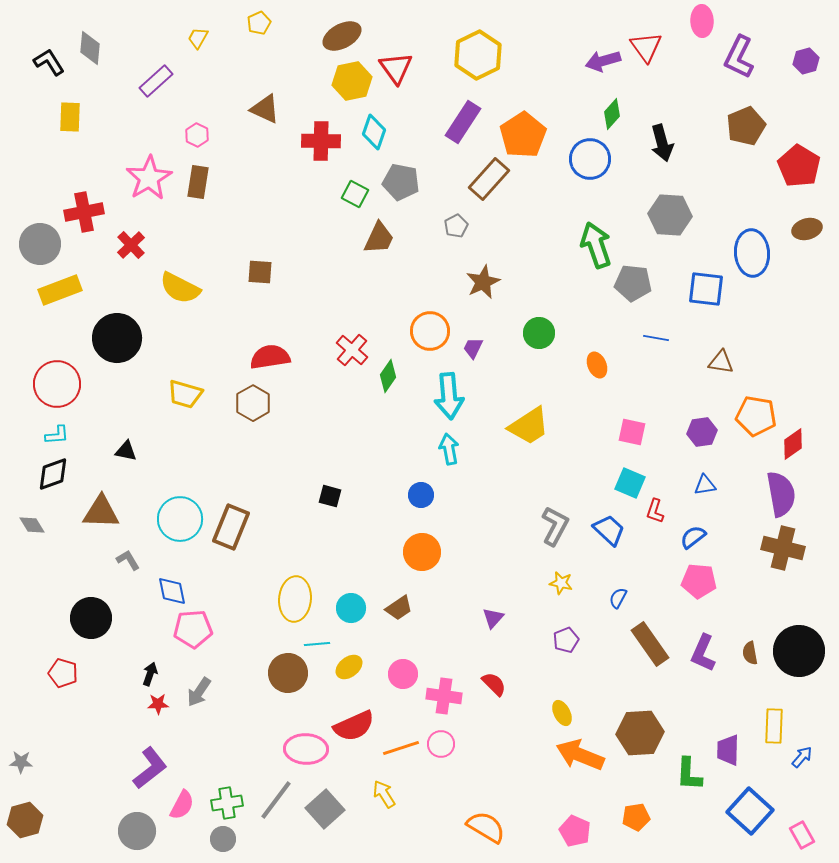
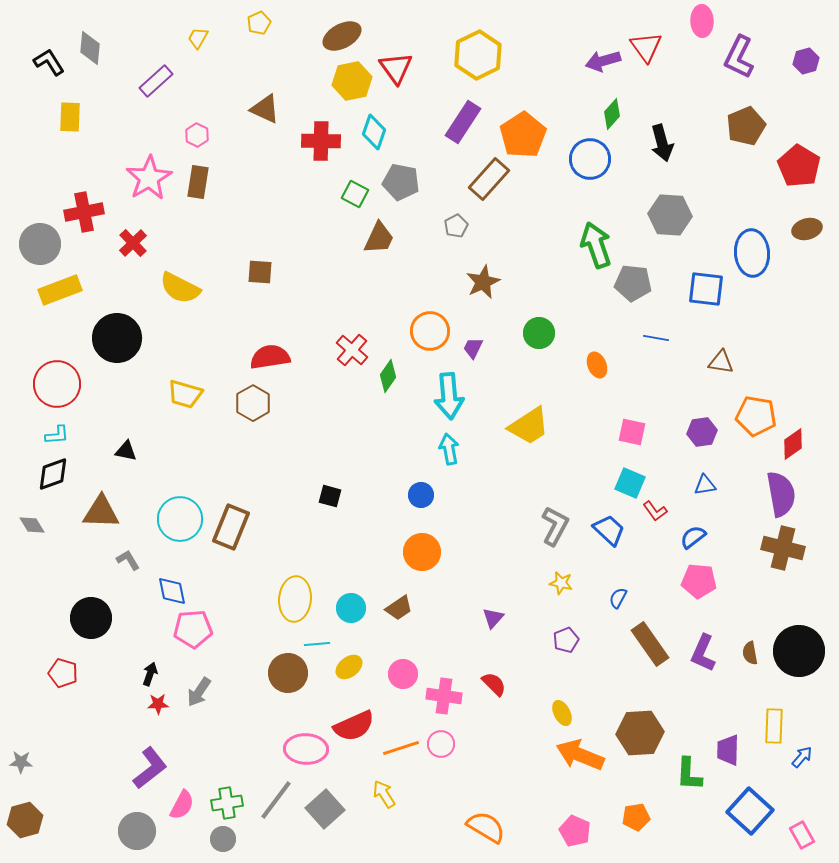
red cross at (131, 245): moved 2 px right, 2 px up
red L-shape at (655, 511): rotated 55 degrees counterclockwise
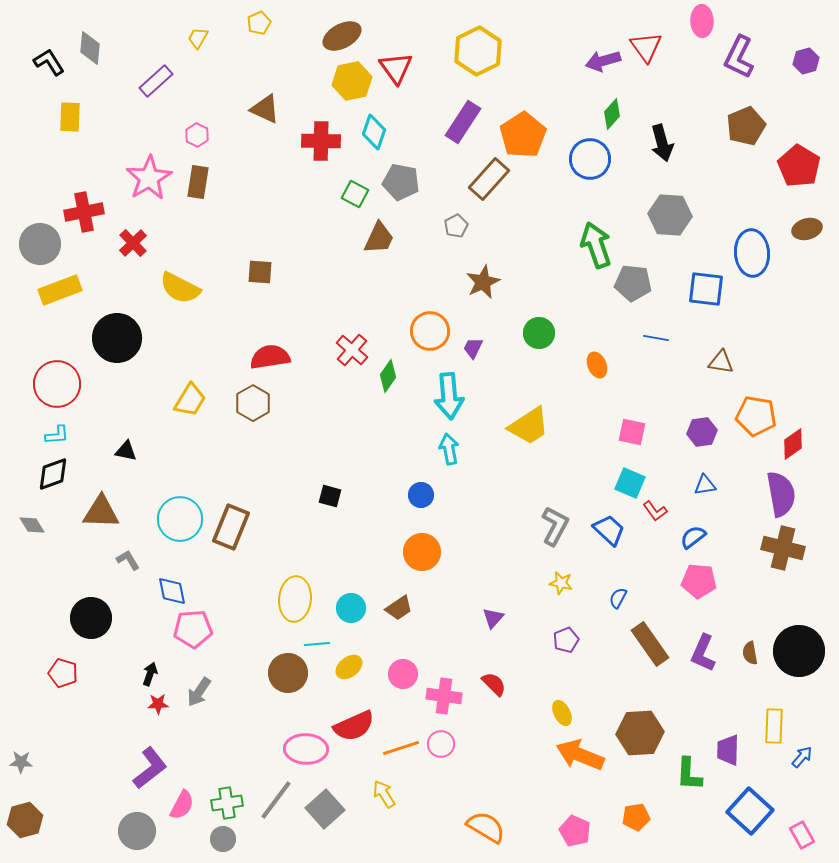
yellow hexagon at (478, 55): moved 4 px up
yellow trapezoid at (185, 394): moved 5 px right, 6 px down; rotated 75 degrees counterclockwise
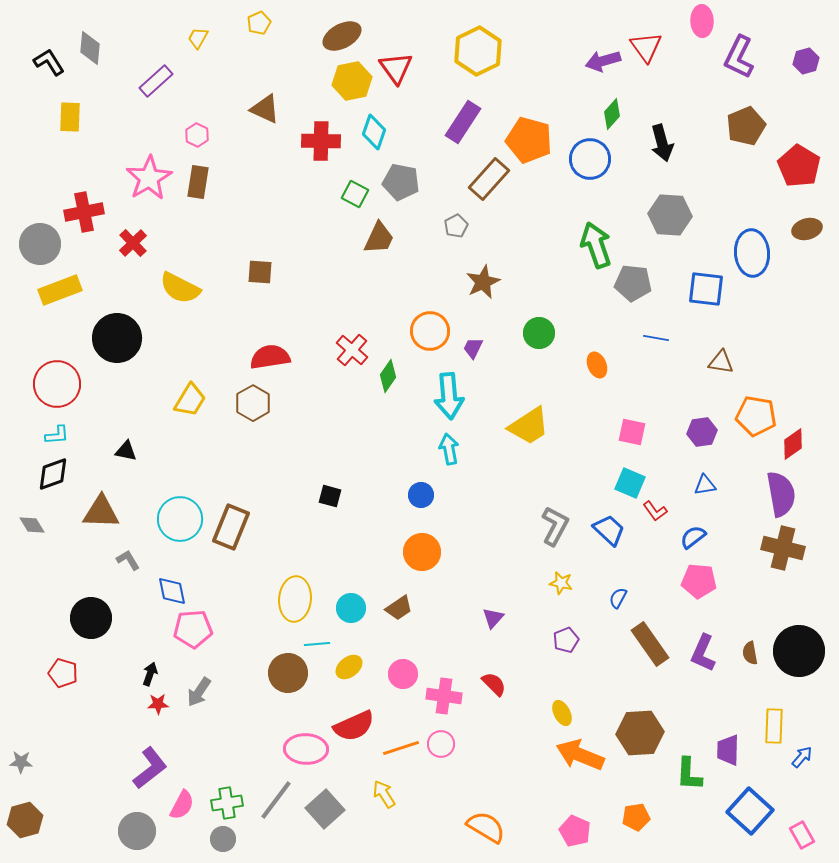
orange pentagon at (523, 135): moved 6 px right, 5 px down; rotated 24 degrees counterclockwise
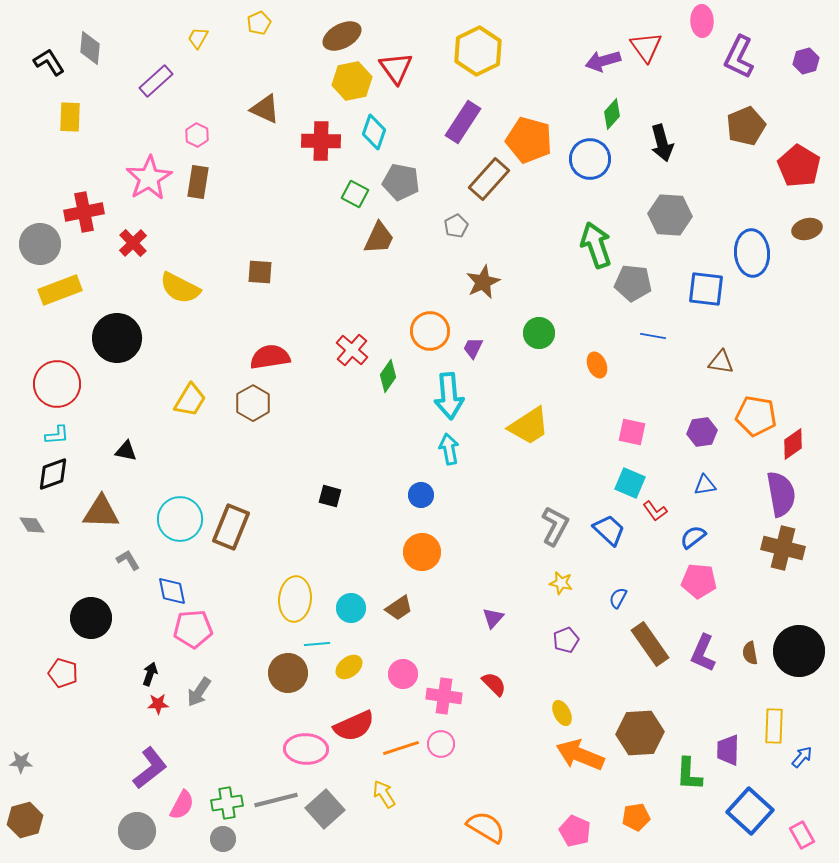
blue line at (656, 338): moved 3 px left, 2 px up
gray line at (276, 800): rotated 39 degrees clockwise
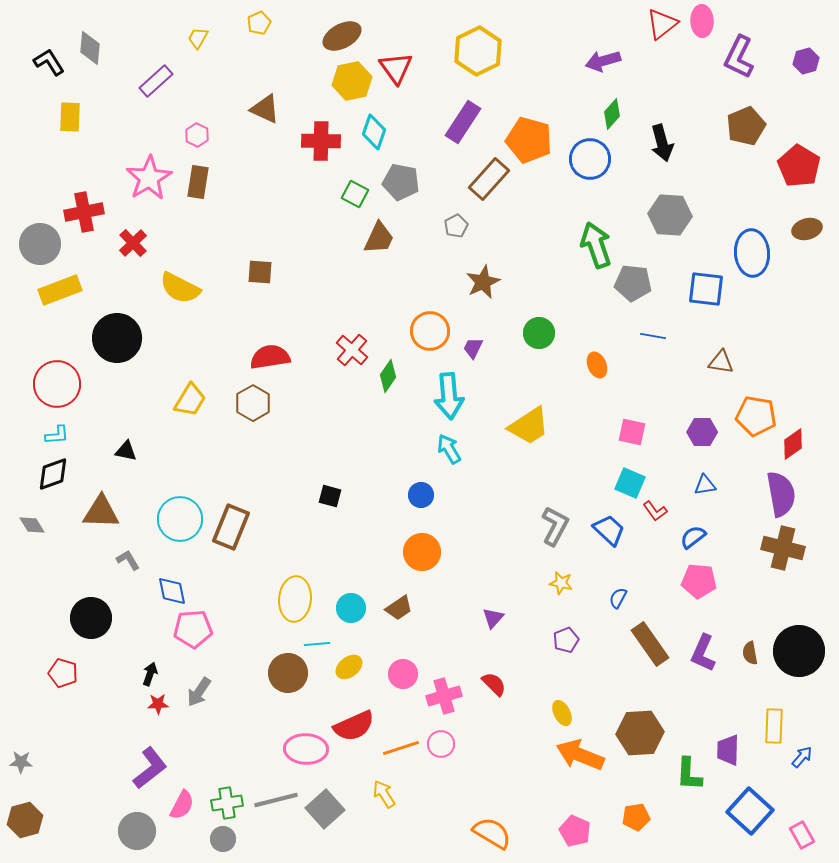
red triangle at (646, 47): moved 16 px right, 23 px up; rotated 28 degrees clockwise
purple hexagon at (702, 432): rotated 8 degrees clockwise
cyan arrow at (449, 449): rotated 20 degrees counterclockwise
pink cross at (444, 696): rotated 24 degrees counterclockwise
orange semicircle at (486, 827): moved 6 px right, 6 px down
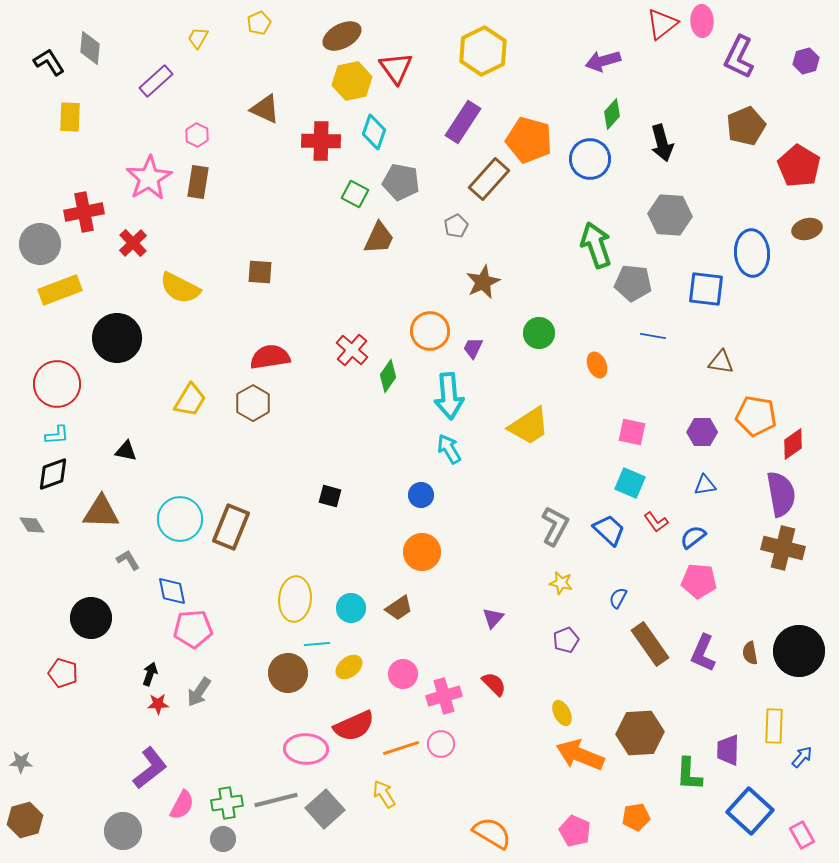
yellow hexagon at (478, 51): moved 5 px right
red L-shape at (655, 511): moved 1 px right, 11 px down
gray circle at (137, 831): moved 14 px left
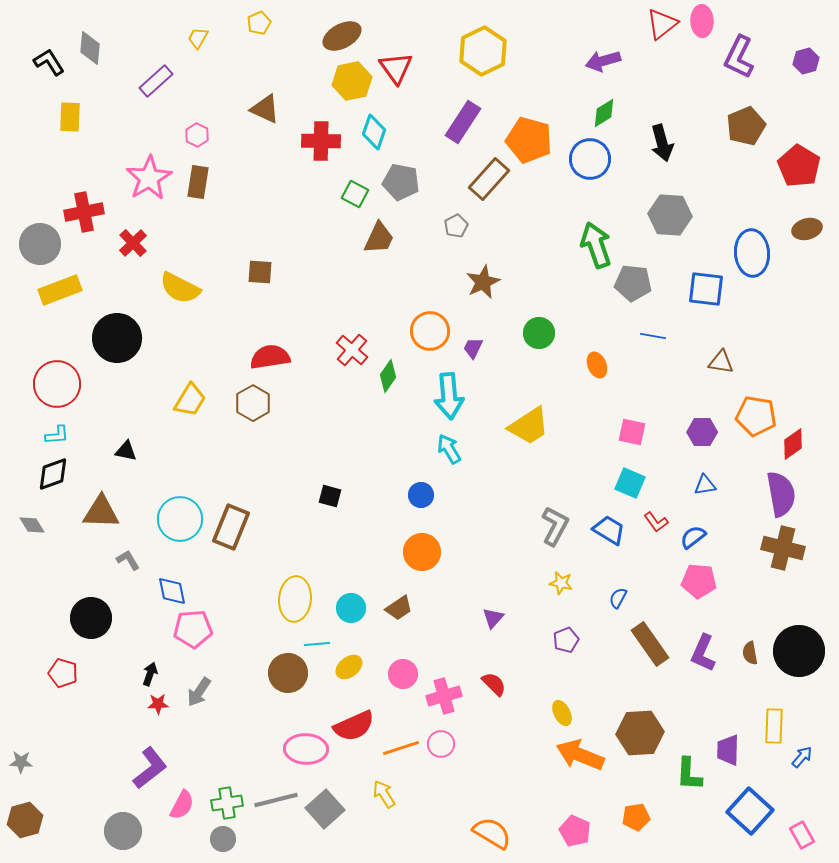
green diamond at (612, 114): moved 8 px left, 1 px up; rotated 16 degrees clockwise
blue trapezoid at (609, 530): rotated 12 degrees counterclockwise
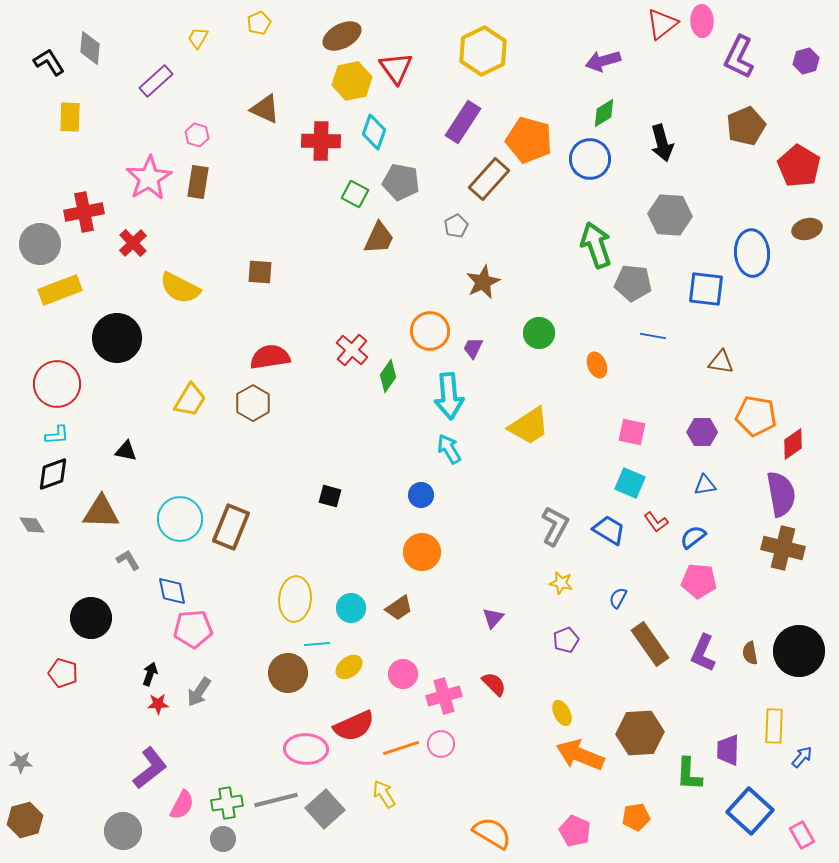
pink hexagon at (197, 135): rotated 10 degrees counterclockwise
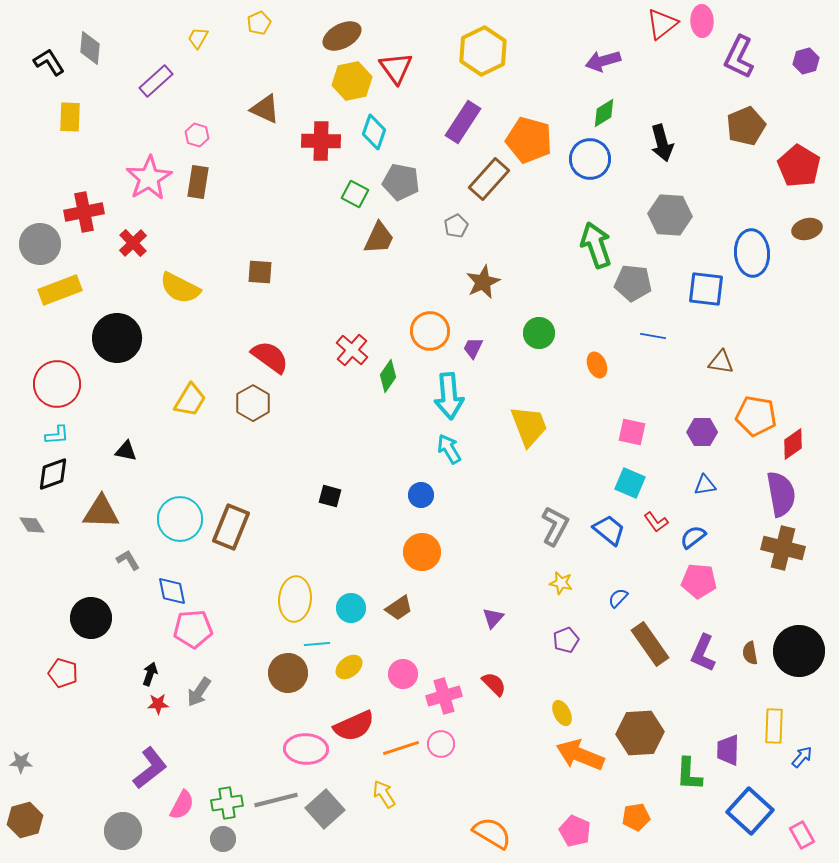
red semicircle at (270, 357): rotated 45 degrees clockwise
yellow trapezoid at (529, 426): rotated 78 degrees counterclockwise
blue trapezoid at (609, 530): rotated 8 degrees clockwise
blue semicircle at (618, 598): rotated 15 degrees clockwise
